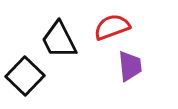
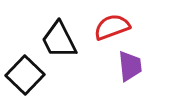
black square: moved 1 px up
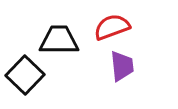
black trapezoid: rotated 117 degrees clockwise
purple trapezoid: moved 8 px left
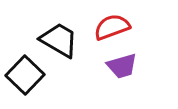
black trapezoid: rotated 30 degrees clockwise
purple trapezoid: rotated 80 degrees clockwise
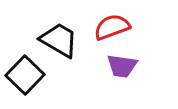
purple trapezoid: rotated 24 degrees clockwise
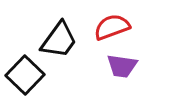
black trapezoid: rotated 96 degrees clockwise
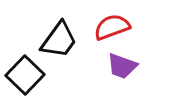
purple trapezoid: rotated 12 degrees clockwise
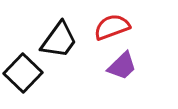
purple trapezoid: rotated 64 degrees counterclockwise
black square: moved 2 px left, 2 px up
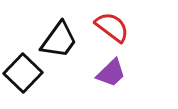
red semicircle: rotated 57 degrees clockwise
purple trapezoid: moved 11 px left, 7 px down
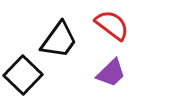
red semicircle: moved 2 px up
black square: moved 2 px down
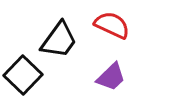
red semicircle: rotated 12 degrees counterclockwise
purple trapezoid: moved 4 px down
